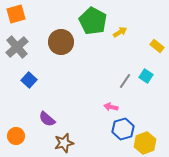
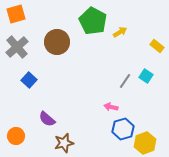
brown circle: moved 4 px left
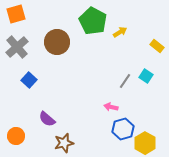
yellow hexagon: rotated 10 degrees counterclockwise
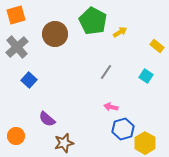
orange square: moved 1 px down
brown circle: moved 2 px left, 8 px up
gray line: moved 19 px left, 9 px up
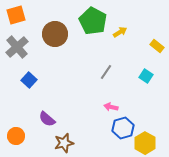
blue hexagon: moved 1 px up
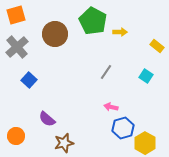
yellow arrow: rotated 32 degrees clockwise
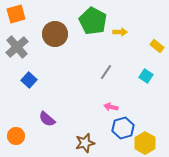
orange square: moved 1 px up
brown star: moved 21 px right
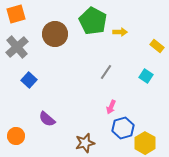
pink arrow: rotated 80 degrees counterclockwise
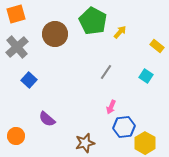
yellow arrow: rotated 48 degrees counterclockwise
blue hexagon: moved 1 px right, 1 px up; rotated 10 degrees clockwise
